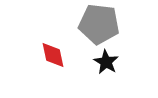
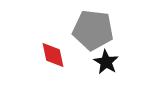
gray pentagon: moved 6 px left, 6 px down
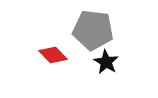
red diamond: rotated 32 degrees counterclockwise
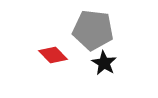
black star: moved 2 px left, 1 px down
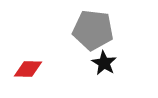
red diamond: moved 25 px left, 14 px down; rotated 44 degrees counterclockwise
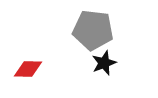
black star: rotated 20 degrees clockwise
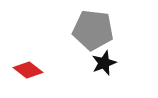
red diamond: moved 1 px down; rotated 36 degrees clockwise
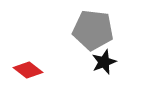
black star: moved 1 px up
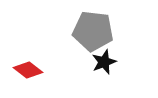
gray pentagon: moved 1 px down
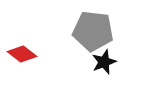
red diamond: moved 6 px left, 16 px up
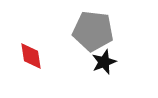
red diamond: moved 9 px right, 2 px down; rotated 44 degrees clockwise
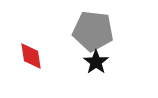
black star: moved 8 px left; rotated 15 degrees counterclockwise
